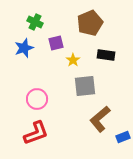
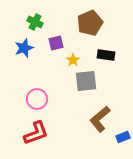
gray square: moved 1 px right, 5 px up
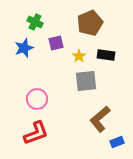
yellow star: moved 6 px right, 4 px up
blue rectangle: moved 6 px left, 5 px down
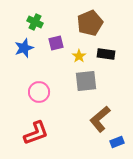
black rectangle: moved 1 px up
pink circle: moved 2 px right, 7 px up
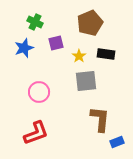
brown L-shape: rotated 136 degrees clockwise
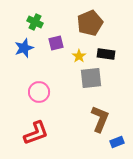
gray square: moved 5 px right, 3 px up
brown L-shape: rotated 16 degrees clockwise
